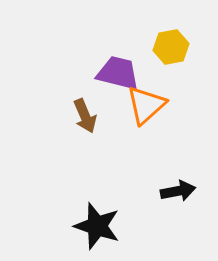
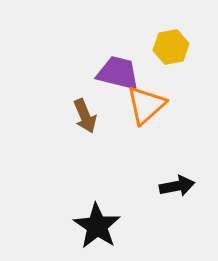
black arrow: moved 1 px left, 5 px up
black star: rotated 15 degrees clockwise
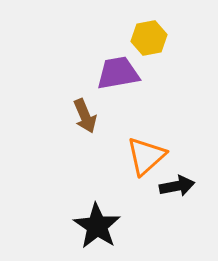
yellow hexagon: moved 22 px left, 9 px up
purple trapezoid: rotated 24 degrees counterclockwise
orange triangle: moved 51 px down
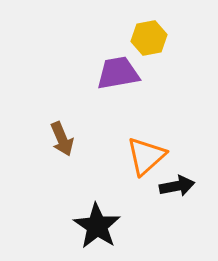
brown arrow: moved 23 px left, 23 px down
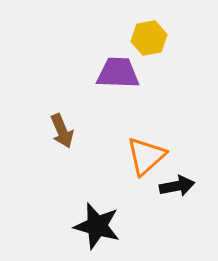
purple trapezoid: rotated 12 degrees clockwise
brown arrow: moved 8 px up
black star: rotated 18 degrees counterclockwise
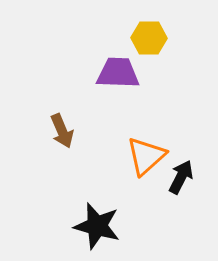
yellow hexagon: rotated 12 degrees clockwise
black arrow: moved 4 px right, 9 px up; rotated 52 degrees counterclockwise
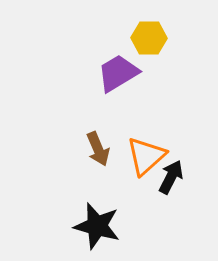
purple trapezoid: rotated 33 degrees counterclockwise
brown arrow: moved 36 px right, 18 px down
black arrow: moved 10 px left
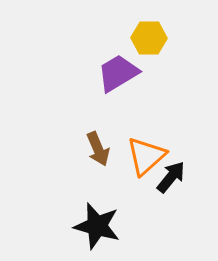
black arrow: rotated 12 degrees clockwise
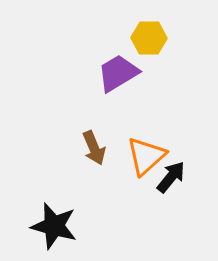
brown arrow: moved 4 px left, 1 px up
black star: moved 43 px left
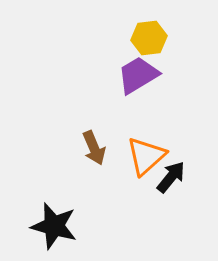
yellow hexagon: rotated 8 degrees counterclockwise
purple trapezoid: moved 20 px right, 2 px down
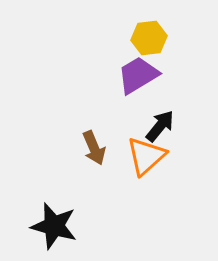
black arrow: moved 11 px left, 51 px up
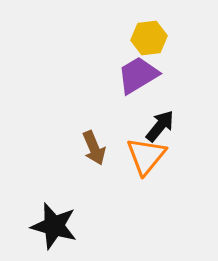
orange triangle: rotated 9 degrees counterclockwise
